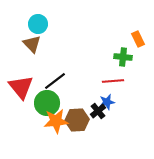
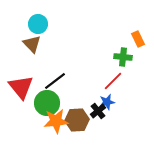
red line: rotated 40 degrees counterclockwise
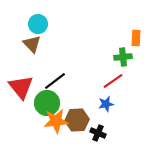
orange rectangle: moved 2 px left, 1 px up; rotated 28 degrees clockwise
green cross: rotated 12 degrees counterclockwise
red line: rotated 10 degrees clockwise
blue star: moved 1 px left, 2 px down
black cross: moved 22 px down; rotated 28 degrees counterclockwise
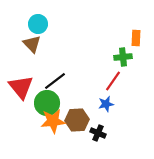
red line: rotated 20 degrees counterclockwise
orange star: moved 3 px left
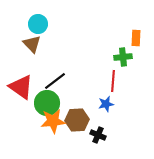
red line: rotated 30 degrees counterclockwise
red triangle: rotated 16 degrees counterclockwise
black cross: moved 2 px down
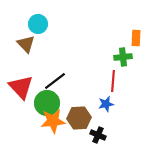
brown triangle: moved 6 px left
red triangle: rotated 12 degrees clockwise
brown hexagon: moved 2 px right, 2 px up
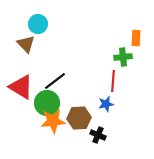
red triangle: rotated 16 degrees counterclockwise
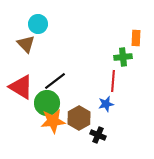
brown hexagon: rotated 25 degrees counterclockwise
